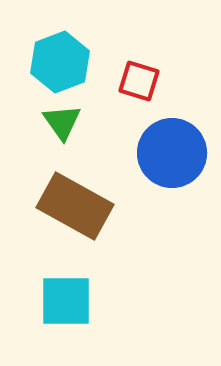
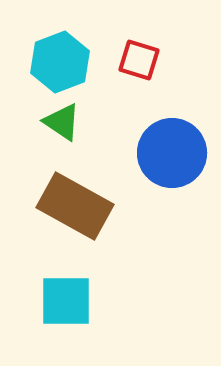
red square: moved 21 px up
green triangle: rotated 21 degrees counterclockwise
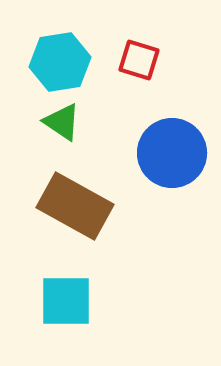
cyan hexagon: rotated 12 degrees clockwise
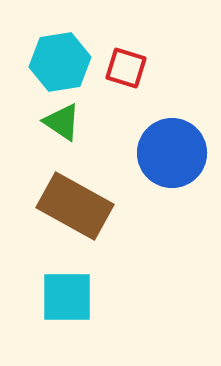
red square: moved 13 px left, 8 px down
cyan square: moved 1 px right, 4 px up
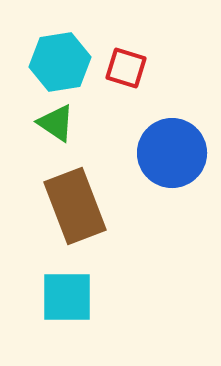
green triangle: moved 6 px left, 1 px down
brown rectangle: rotated 40 degrees clockwise
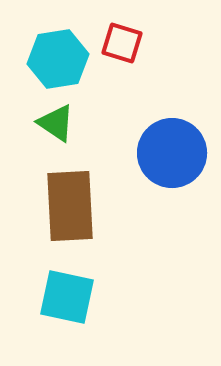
cyan hexagon: moved 2 px left, 3 px up
red square: moved 4 px left, 25 px up
brown rectangle: moved 5 px left; rotated 18 degrees clockwise
cyan square: rotated 12 degrees clockwise
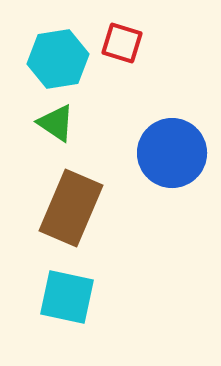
brown rectangle: moved 1 px right, 2 px down; rotated 26 degrees clockwise
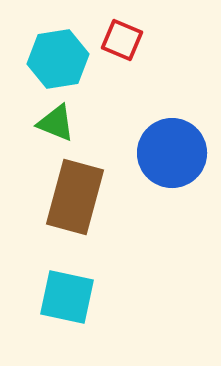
red square: moved 3 px up; rotated 6 degrees clockwise
green triangle: rotated 12 degrees counterclockwise
brown rectangle: moved 4 px right, 11 px up; rotated 8 degrees counterclockwise
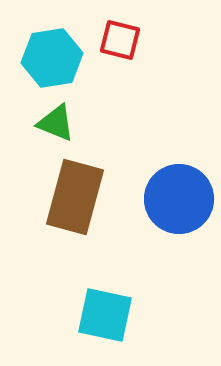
red square: moved 2 px left; rotated 9 degrees counterclockwise
cyan hexagon: moved 6 px left, 1 px up
blue circle: moved 7 px right, 46 px down
cyan square: moved 38 px right, 18 px down
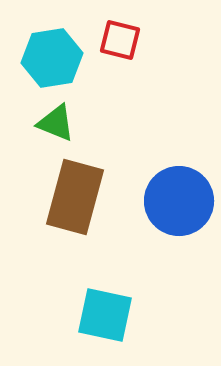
blue circle: moved 2 px down
